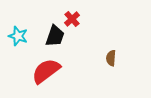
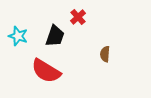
red cross: moved 6 px right, 2 px up
brown semicircle: moved 6 px left, 4 px up
red semicircle: rotated 112 degrees counterclockwise
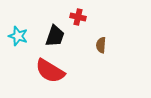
red cross: rotated 35 degrees counterclockwise
brown semicircle: moved 4 px left, 9 px up
red semicircle: moved 4 px right
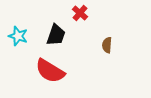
red cross: moved 2 px right, 4 px up; rotated 28 degrees clockwise
black trapezoid: moved 1 px right, 1 px up
brown semicircle: moved 6 px right
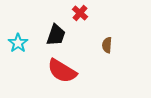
cyan star: moved 7 px down; rotated 18 degrees clockwise
red semicircle: moved 12 px right
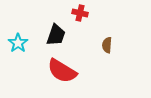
red cross: rotated 28 degrees counterclockwise
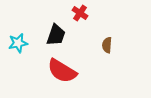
red cross: rotated 21 degrees clockwise
cyan star: rotated 24 degrees clockwise
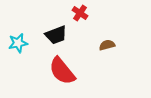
black trapezoid: rotated 50 degrees clockwise
brown semicircle: rotated 70 degrees clockwise
red semicircle: rotated 20 degrees clockwise
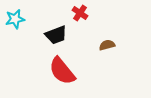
cyan star: moved 3 px left, 24 px up
